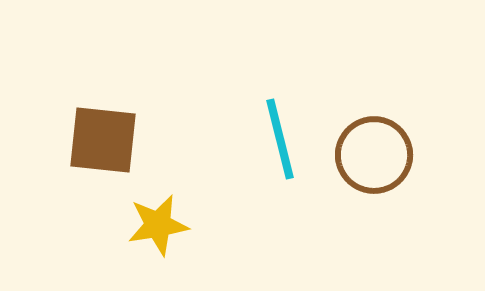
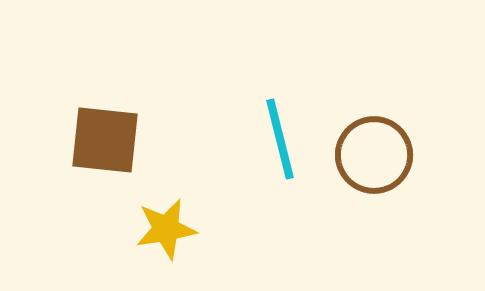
brown square: moved 2 px right
yellow star: moved 8 px right, 4 px down
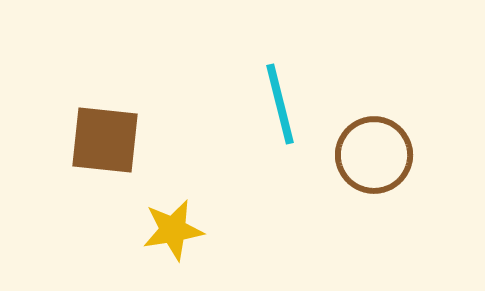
cyan line: moved 35 px up
yellow star: moved 7 px right, 1 px down
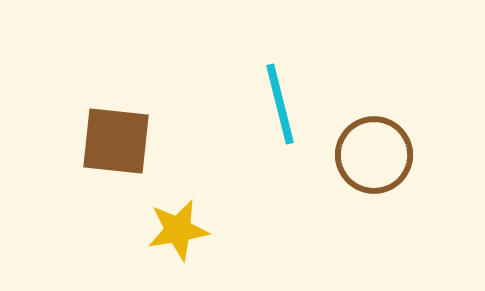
brown square: moved 11 px right, 1 px down
yellow star: moved 5 px right
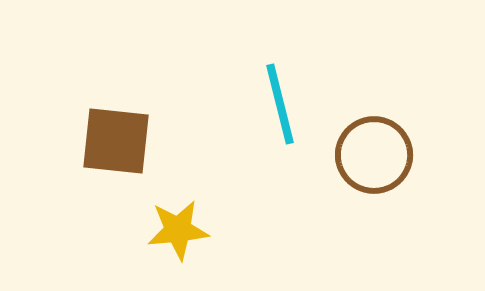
yellow star: rotated 4 degrees clockwise
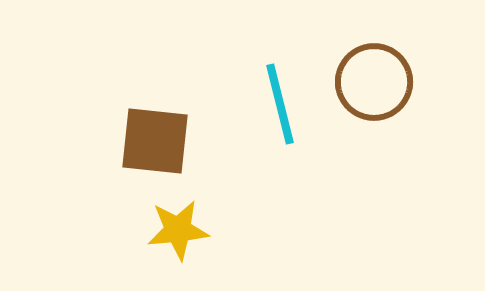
brown square: moved 39 px right
brown circle: moved 73 px up
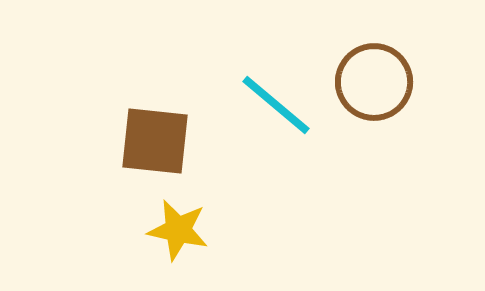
cyan line: moved 4 px left, 1 px down; rotated 36 degrees counterclockwise
yellow star: rotated 18 degrees clockwise
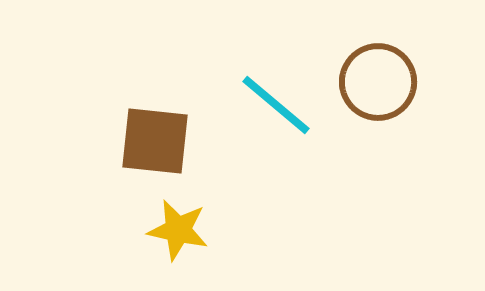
brown circle: moved 4 px right
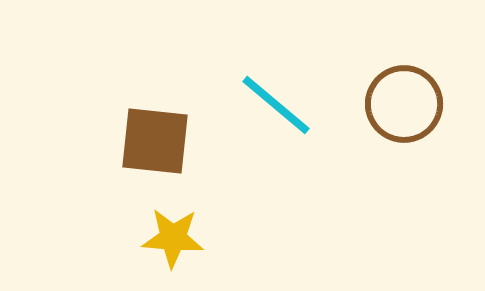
brown circle: moved 26 px right, 22 px down
yellow star: moved 5 px left, 8 px down; rotated 8 degrees counterclockwise
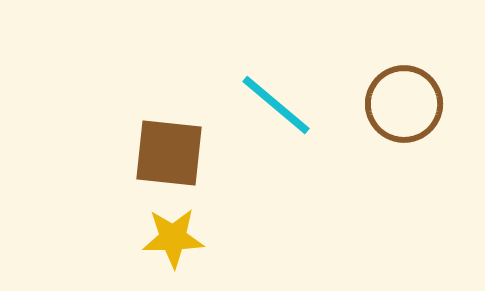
brown square: moved 14 px right, 12 px down
yellow star: rotated 6 degrees counterclockwise
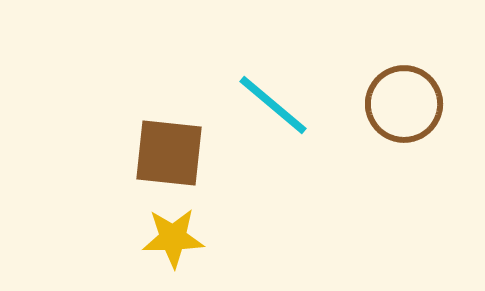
cyan line: moved 3 px left
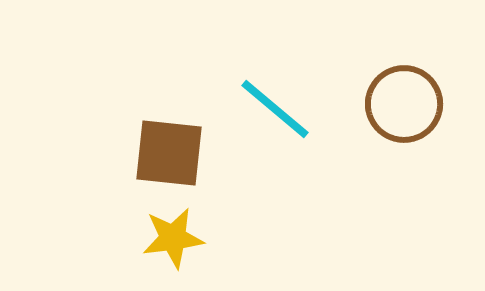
cyan line: moved 2 px right, 4 px down
yellow star: rotated 6 degrees counterclockwise
